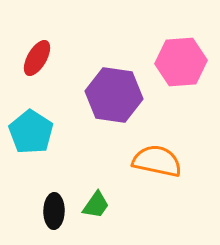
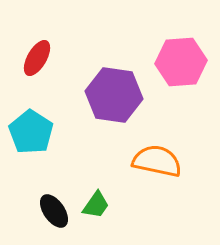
black ellipse: rotated 36 degrees counterclockwise
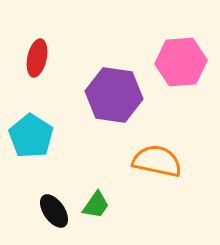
red ellipse: rotated 18 degrees counterclockwise
cyan pentagon: moved 4 px down
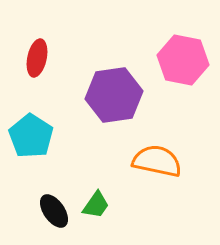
pink hexagon: moved 2 px right, 2 px up; rotated 15 degrees clockwise
purple hexagon: rotated 16 degrees counterclockwise
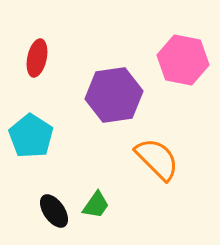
orange semicircle: moved 2 px up; rotated 33 degrees clockwise
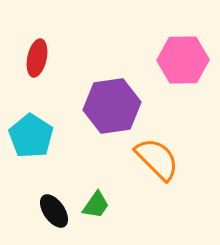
pink hexagon: rotated 12 degrees counterclockwise
purple hexagon: moved 2 px left, 11 px down
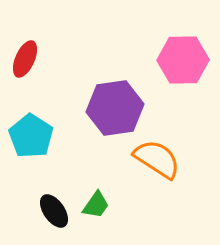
red ellipse: moved 12 px left, 1 px down; rotated 12 degrees clockwise
purple hexagon: moved 3 px right, 2 px down
orange semicircle: rotated 12 degrees counterclockwise
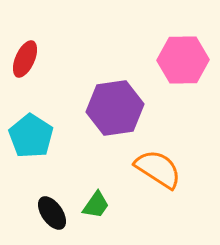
orange semicircle: moved 1 px right, 10 px down
black ellipse: moved 2 px left, 2 px down
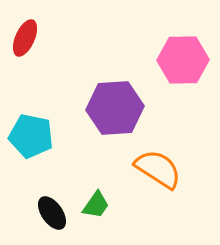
red ellipse: moved 21 px up
purple hexagon: rotated 4 degrees clockwise
cyan pentagon: rotated 21 degrees counterclockwise
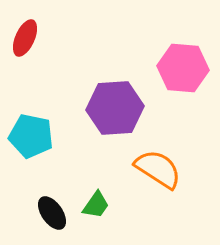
pink hexagon: moved 8 px down; rotated 6 degrees clockwise
